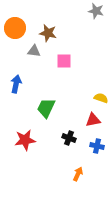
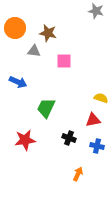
blue arrow: moved 2 px right, 2 px up; rotated 102 degrees clockwise
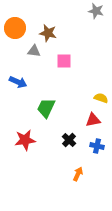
black cross: moved 2 px down; rotated 24 degrees clockwise
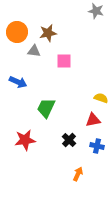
orange circle: moved 2 px right, 4 px down
brown star: rotated 24 degrees counterclockwise
